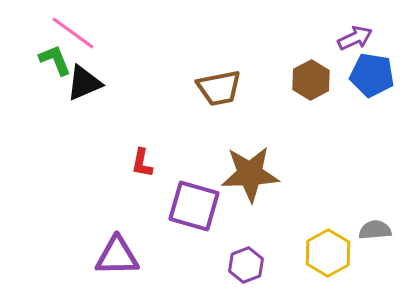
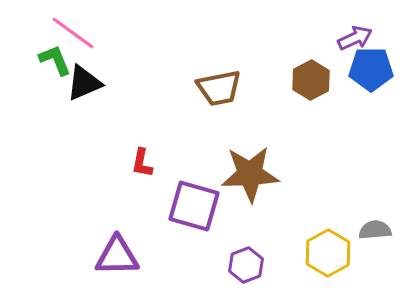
blue pentagon: moved 1 px left, 6 px up; rotated 9 degrees counterclockwise
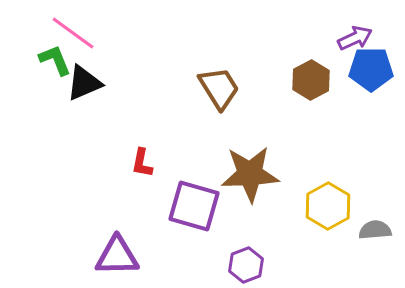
brown trapezoid: rotated 111 degrees counterclockwise
yellow hexagon: moved 47 px up
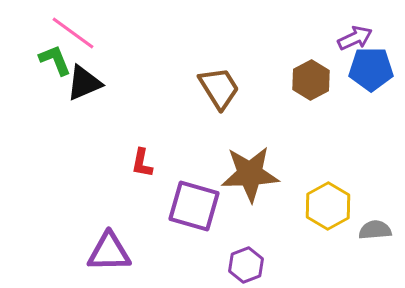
purple triangle: moved 8 px left, 4 px up
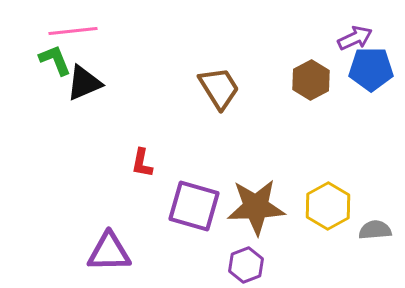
pink line: moved 2 px up; rotated 42 degrees counterclockwise
brown star: moved 6 px right, 33 px down
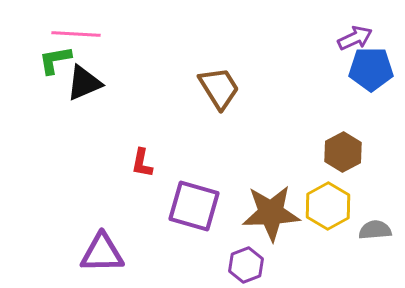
pink line: moved 3 px right, 3 px down; rotated 9 degrees clockwise
green L-shape: rotated 78 degrees counterclockwise
brown hexagon: moved 32 px right, 72 px down
brown star: moved 15 px right, 6 px down
purple triangle: moved 7 px left, 1 px down
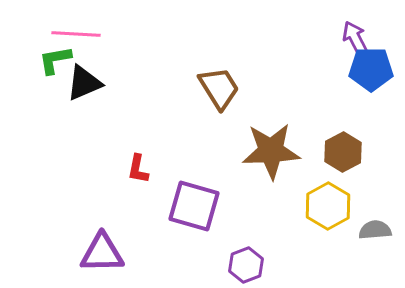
purple arrow: rotated 92 degrees counterclockwise
red L-shape: moved 4 px left, 6 px down
brown star: moved 62 px up
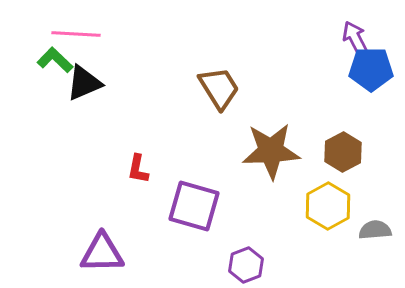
green L-shape: rotated 54 degrees clockwise
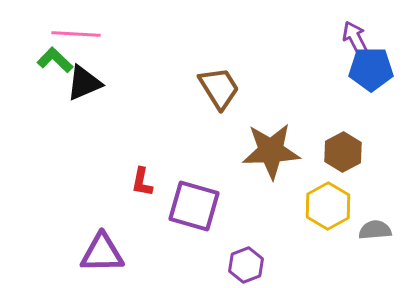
red L-shape: moved 4 px right, 13 px down
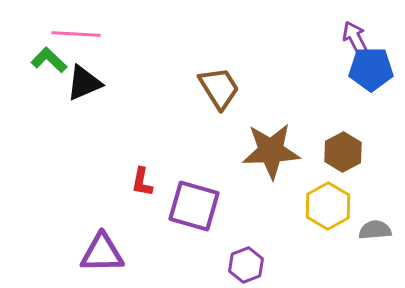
green L-shape: moved 6 px left
